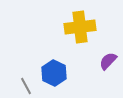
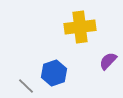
blue hexagon: rotated 15 degrees clockwise
gray line: rotated 18 degrees counterclockwise
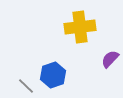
purple semicircle: moved 2 px right, 2 px up
blue hexagon: moved 1 px left, 2 px down
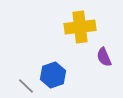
purple semicircle: moved 6 px left, 2 px up; rotated 66 degrees counterclockwise
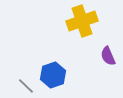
yellow cross: moved 2 px right, 6 px up; rotated 12 degrees counterclockwise
purple semicircle: moved 4 px right, 1 px up
